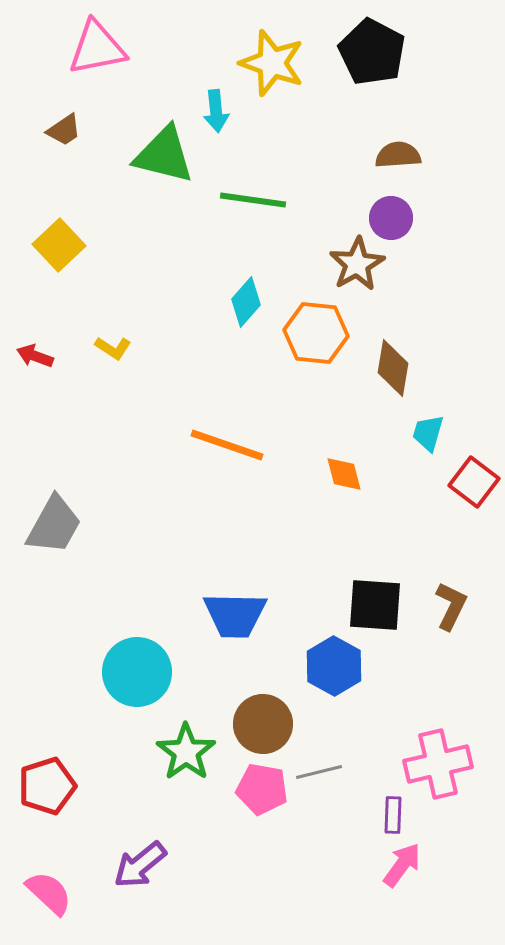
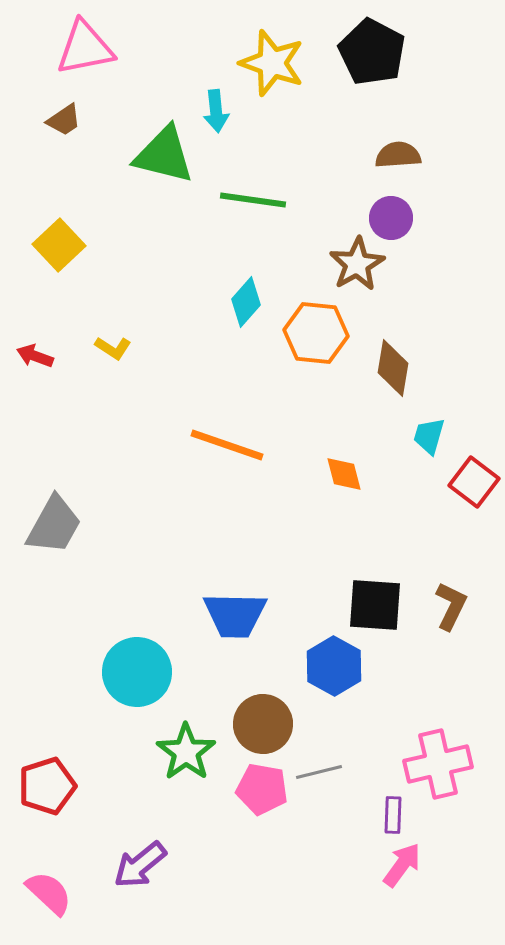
pink triangle: moved 12 px left
brown trapezoid: moved 10 px up
cyan trapezoid: moved 1 px right, 3 px down
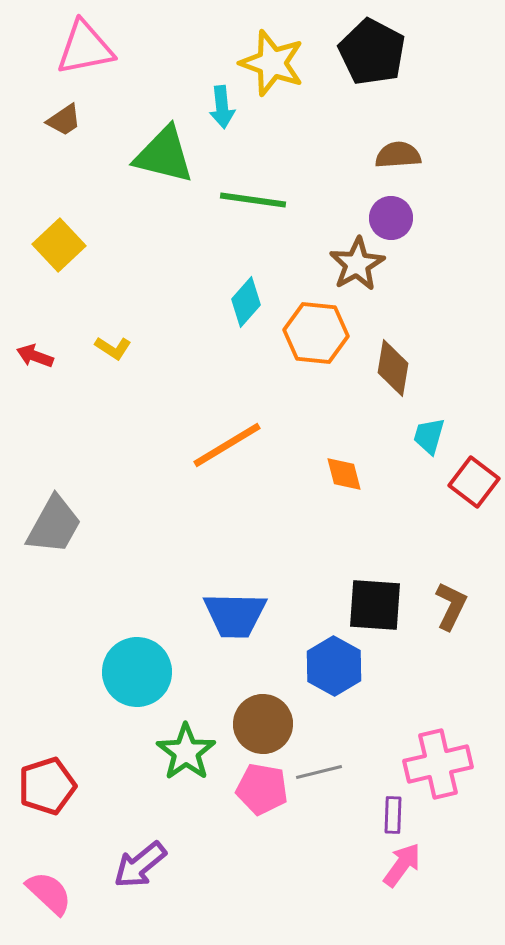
cyan arrow: moved 6 px right, 4 px up
orange line: rotated 50 degrees counterclockwise
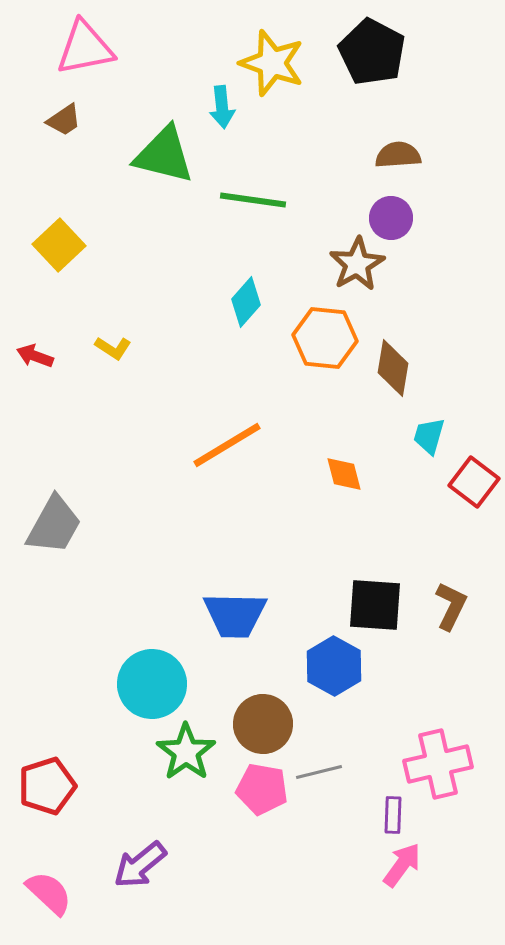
orange hexagon: moved 9 px right, 5 px down
cyan circle: moved 15 px right, 12 px down
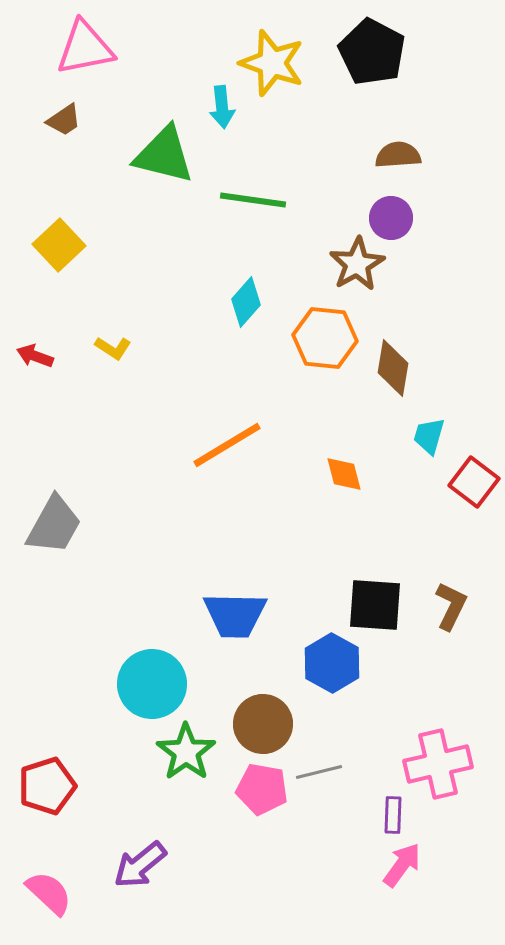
blue hexagon: moved 2 px left, 3 px up
